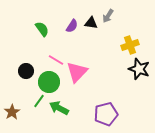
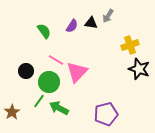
green semicircle: moved 2 px right, 2 px down
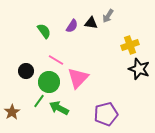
pink triangle: moved 1 px right, 6 px down
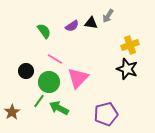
purple semicircle: rotated 24 degrees clockwise
pink line: moved 1 px left, 1 px up
black star: moved 12 px left
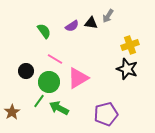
pink triangle: rotated 15 degrees clockwise
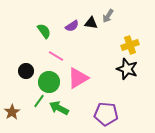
pink line: moved 1 px right, 3 px up
purple pentagon: rotated 20 degrees clockwise
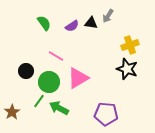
green semicircle: moved 8 px up
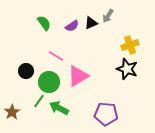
black triangle: rotated 32 degrees counterclockwise
pink triangle: moved 2 px up
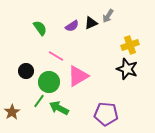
green semicircle: moved 4 px left, 5 px down
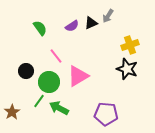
pink line: rotated 21 degrees clockwise
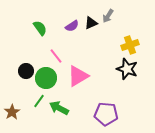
green circle: moved 3 px left, 4 px up
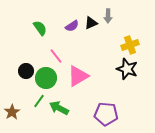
gray arrow: rotated 32 degrees counterclockwise
